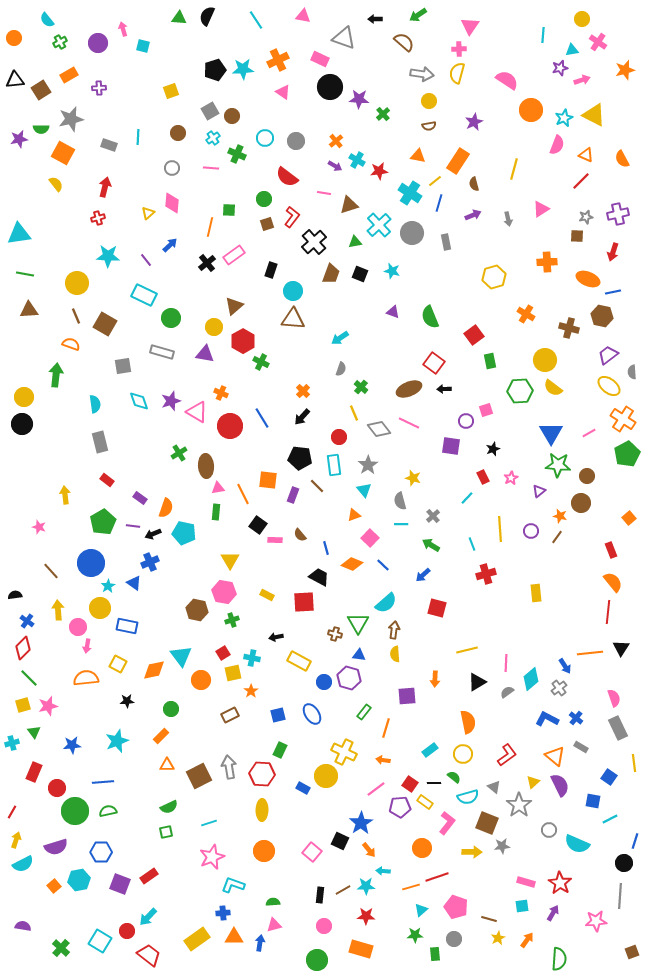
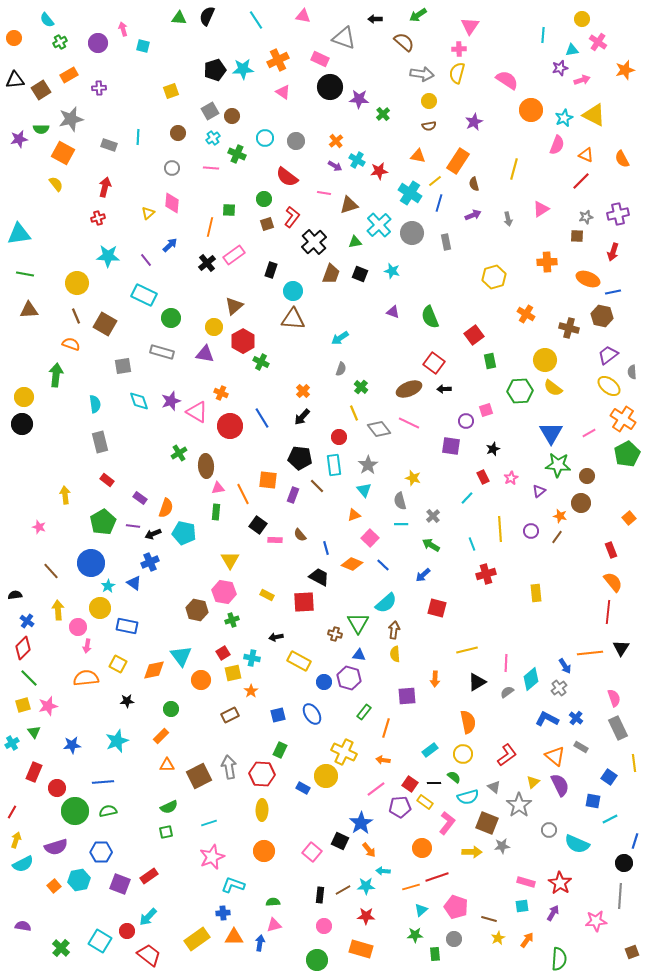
cyan cross at (12, 743): rotated 16 degrees counterclockwise
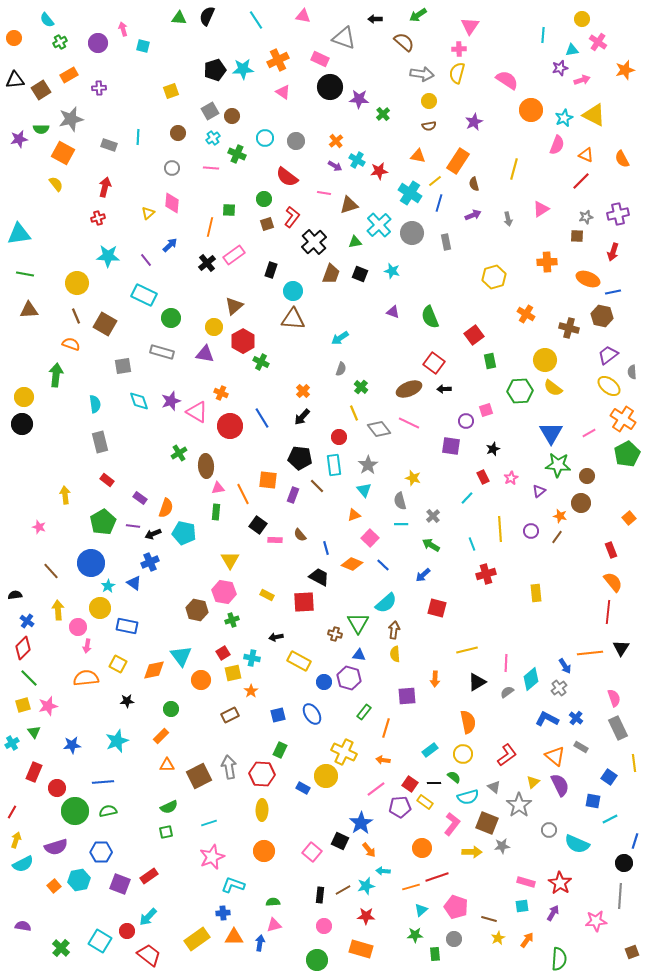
pink L-shape at (447, 823): moved 5 px right, 1 px down
cyan star at (366, 886): rotated 12 degrees counterclockwise
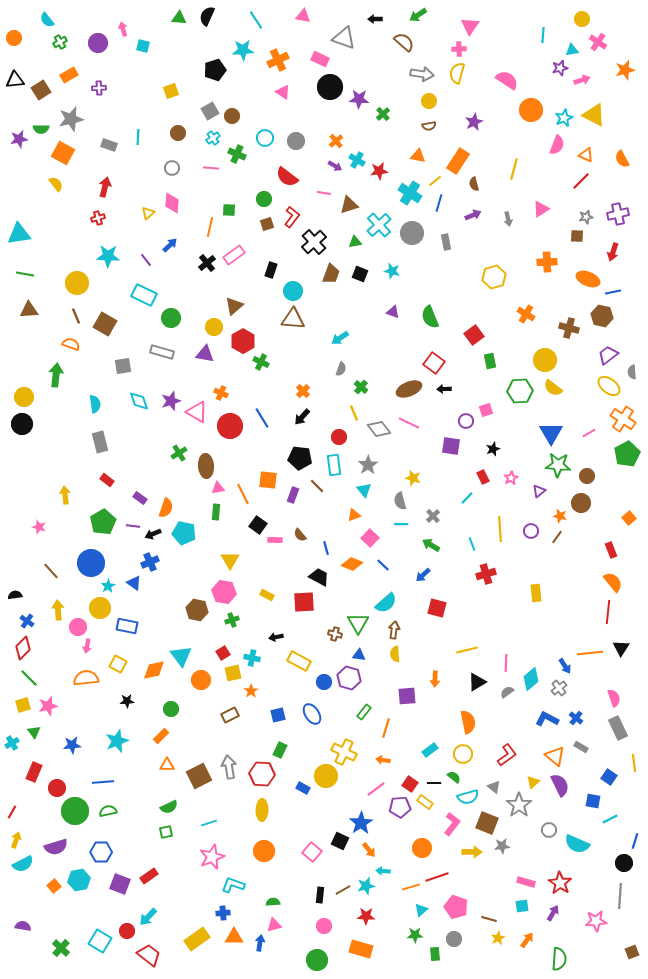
cyan star at (243, 69): moved 19 px up
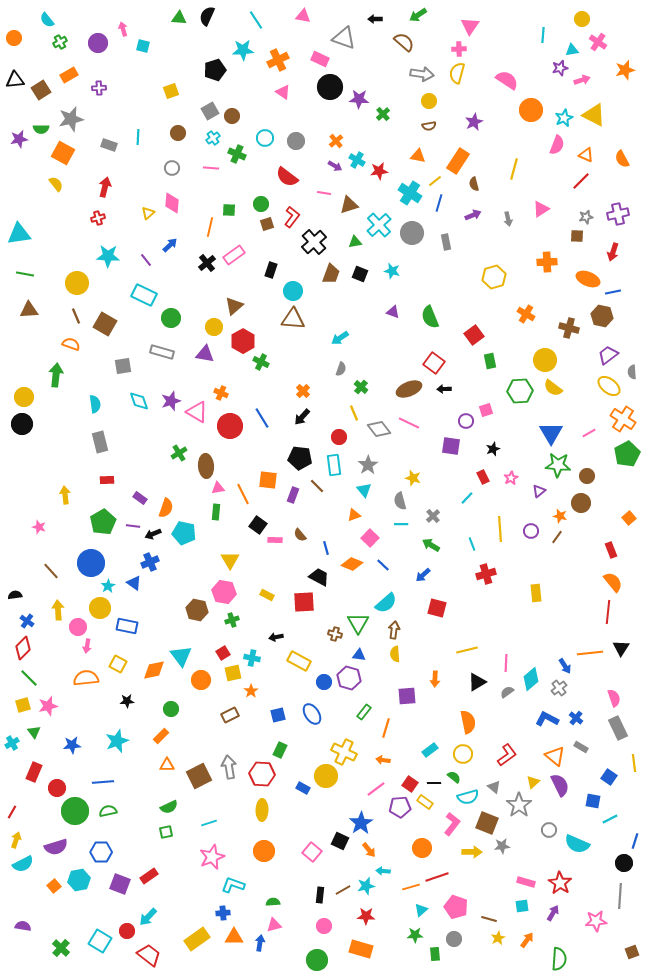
green circle at (264, 199): moved 3 px left, 5 px down
red rectangle at (107, 480): rotated 40 degrees counterclockwise
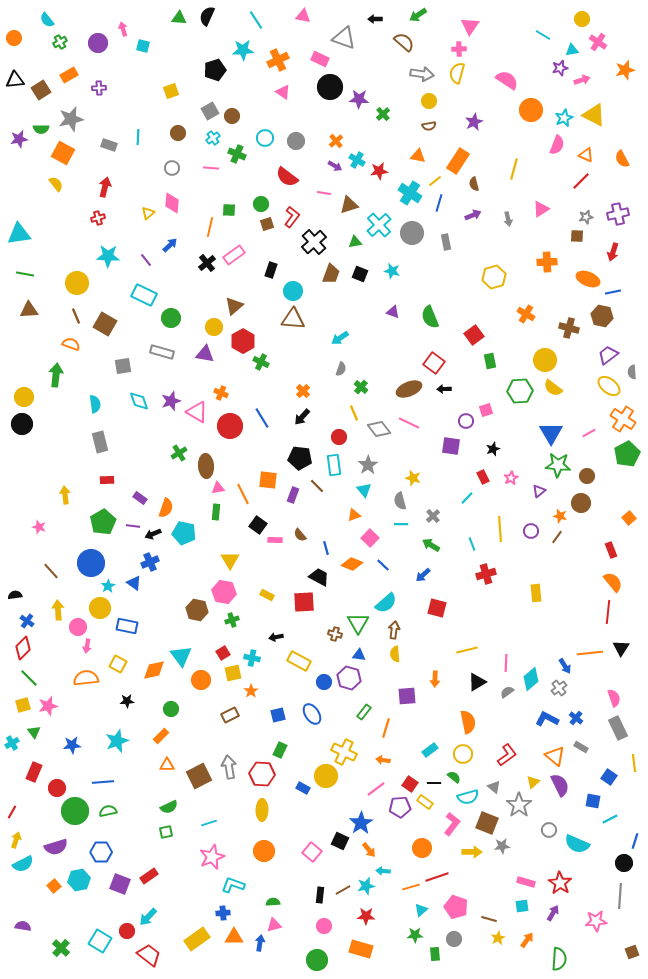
cyan line at (543, 35): rotated 63 degrees counterclockwise
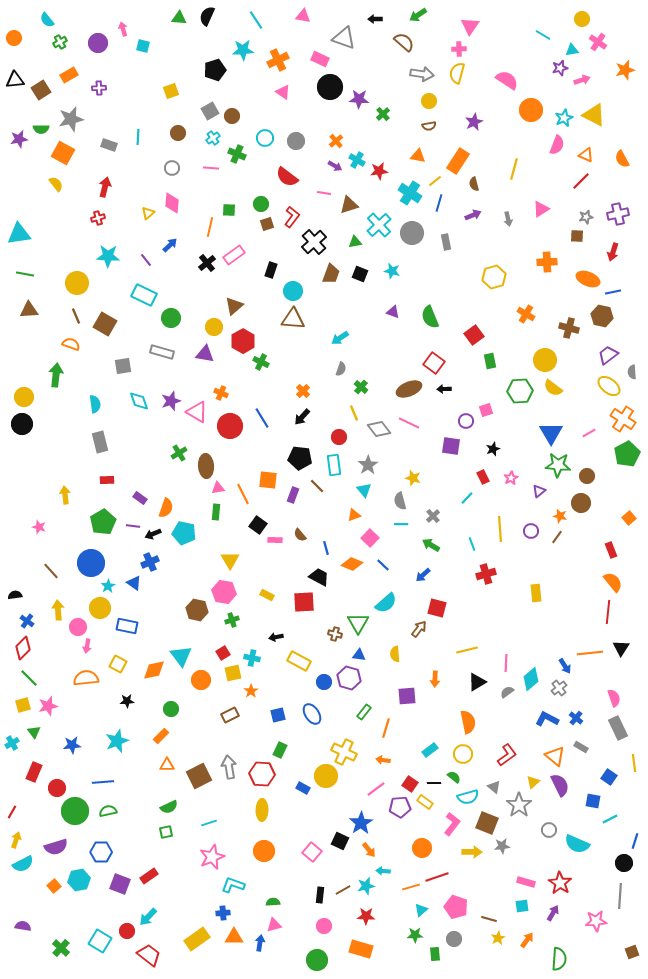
brown arrow at (394, 630): moved 25 px right, 1 px up; rotated 30 degrees clockwise
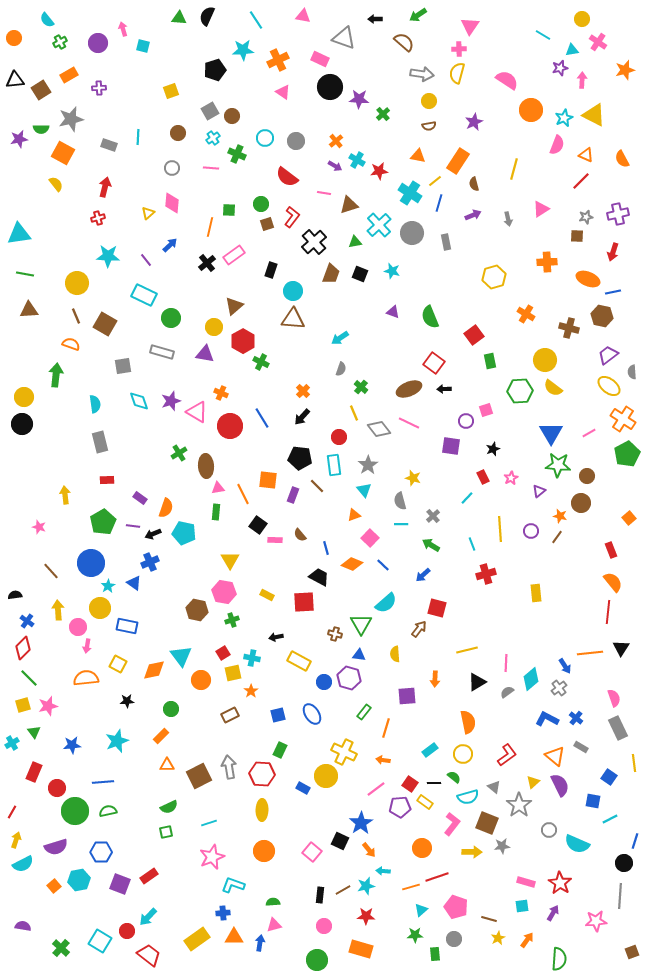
pink arrow at (582, 80): rotated 70 degrees counterclockwise
green triangle at (358, 623): moved 3 px right, 1 px down
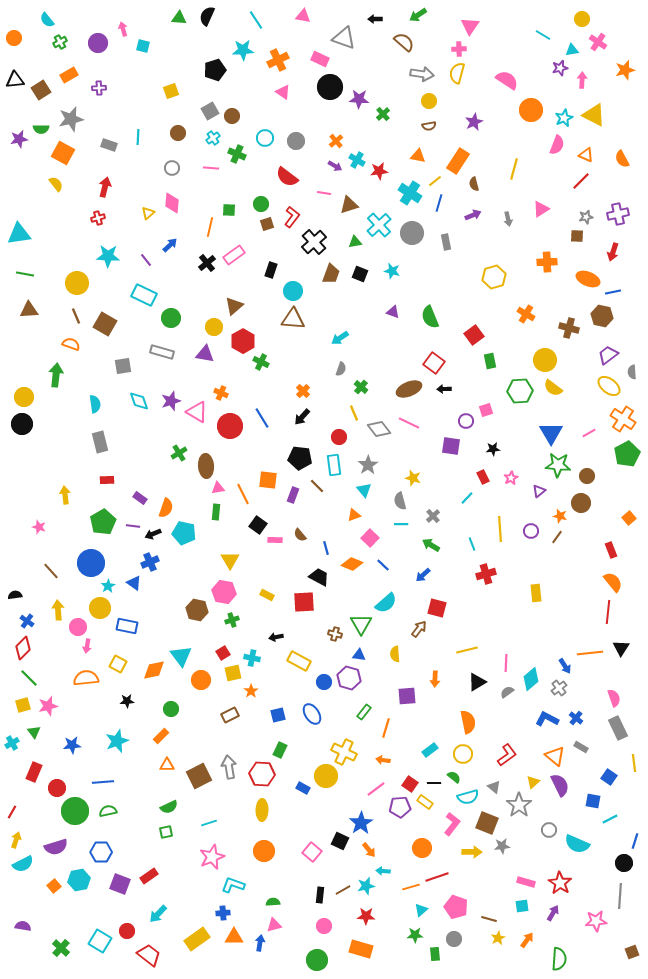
black star at (493, 449): rotated 16 degrees clockwise
cyan arrow at (148, 917): moved 10 px right, 3 px up
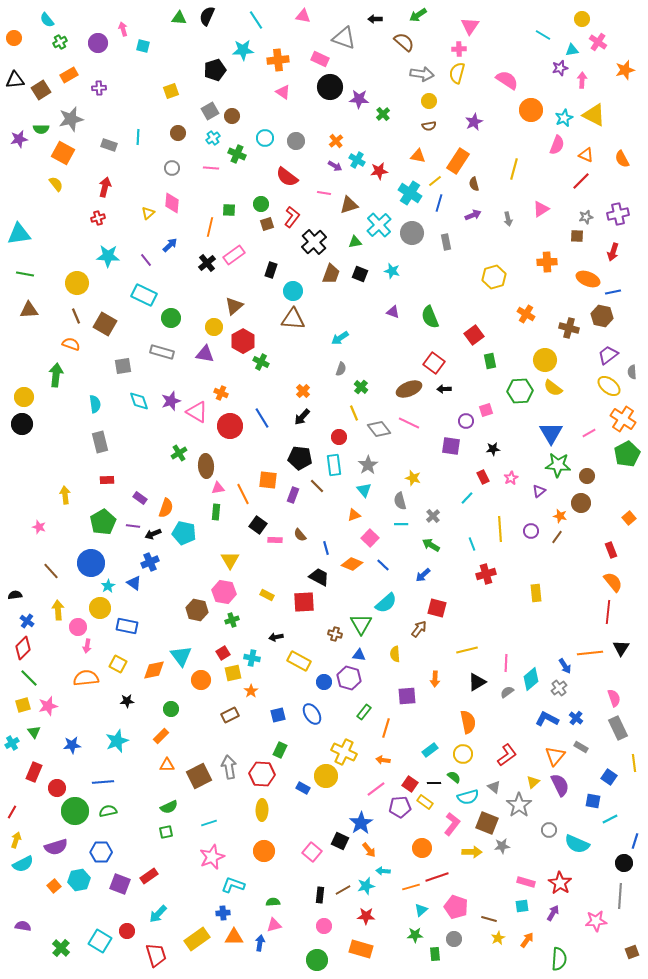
orange cross at (278, 60): rotated 20 degrees clockwise
orange triangle at (555, 756): rotated 30 degrees clockwise
red trapezoid at (149, 955): moved 7 px right; rotated 35 degrees clockwise
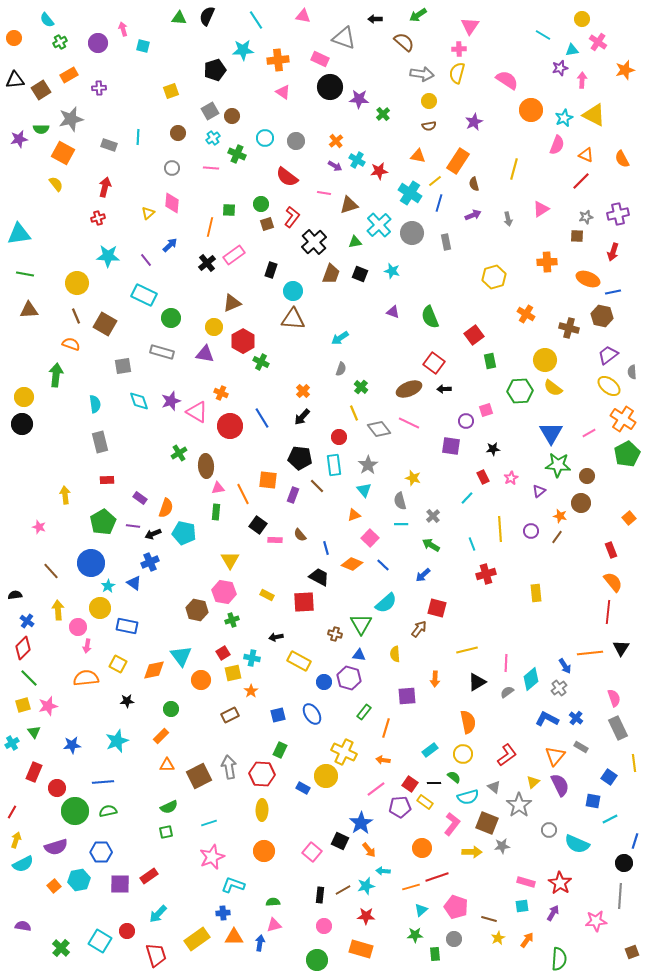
brown triangle at (234, 306): moved 2 px left, 3 px up; rotated 18 degrees clockwise
purple square at (120, 884): rotated 20 degrees counterclockwise
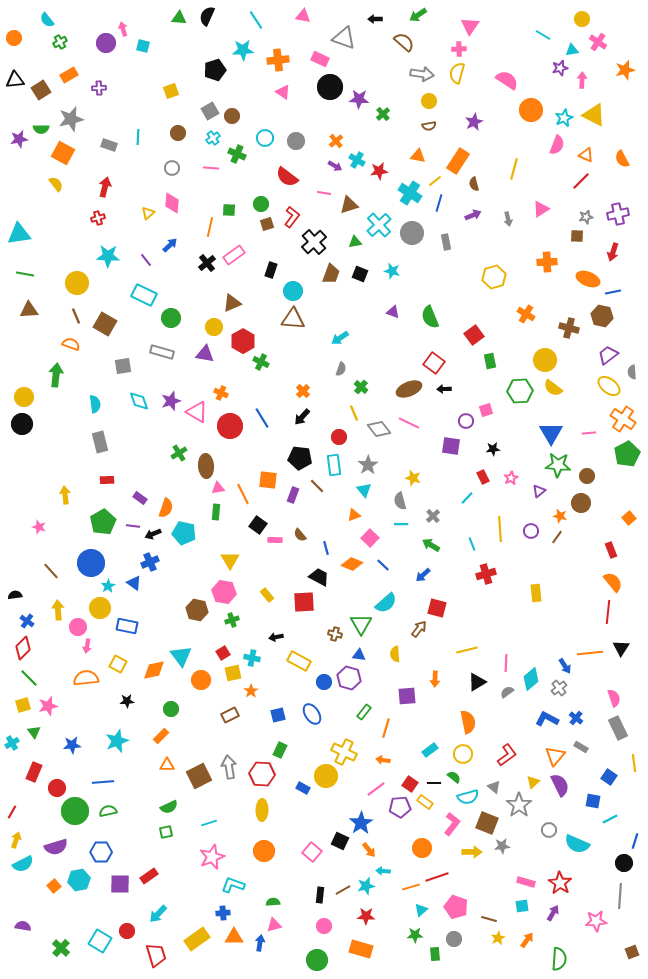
purple circle at (98, 43): moved 8 px right
pink line at (589, 433): rotated 24 degrees clockwise
yellow rectangle at (267, 595): rotated 24 degrees clockwise
